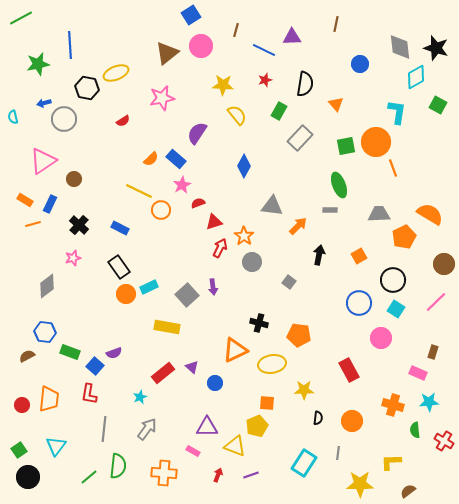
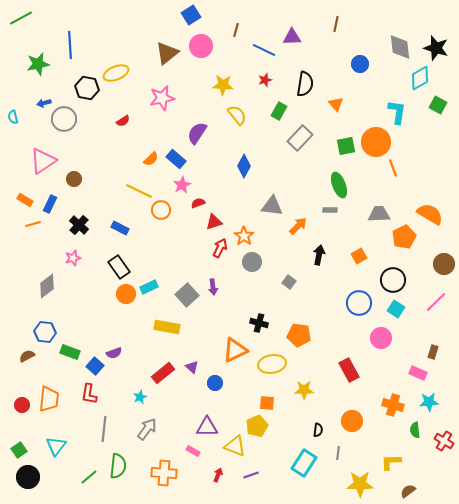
cyan diamond at (416, 77): moved 4 px right, 1 px down
black semicircle at (318, 418): moved 12 px down
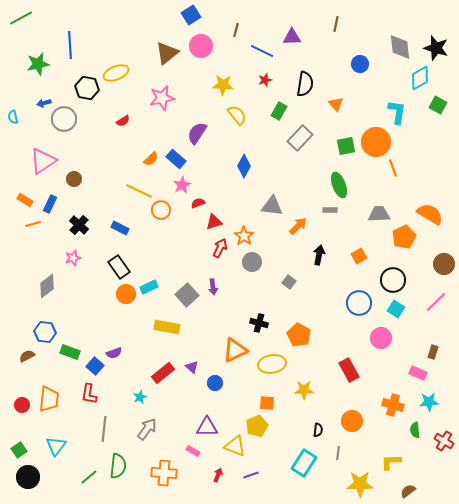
blue line at (264, 50): moved 2 px left, 1 px down
orange pentagon at (299, 335): rotated 20 degrees clockwise
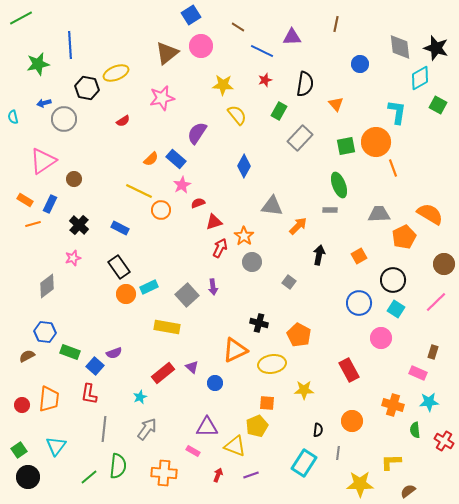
brown line at (236, 30): moved 2 px right, 3 px up; rotated 72 degrees counterclockwise
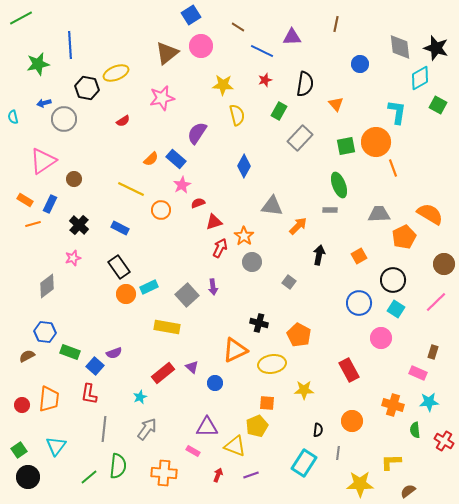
yellow semicircle at (237, 115): rotated 25 degrees clockwise
yellow line at (139, 191): moved 8 px left, 2 px up
